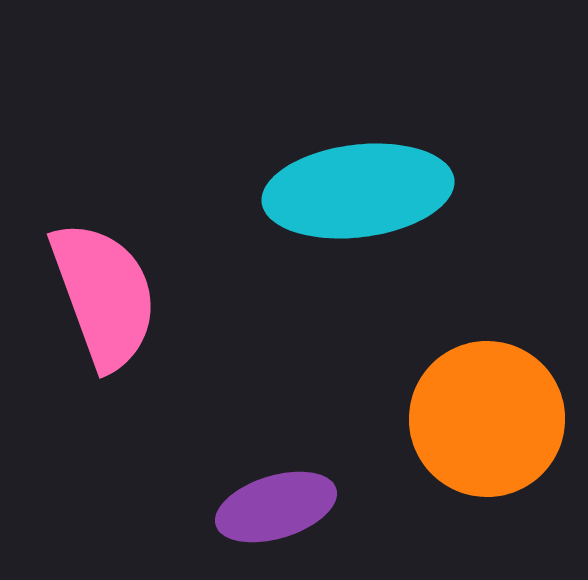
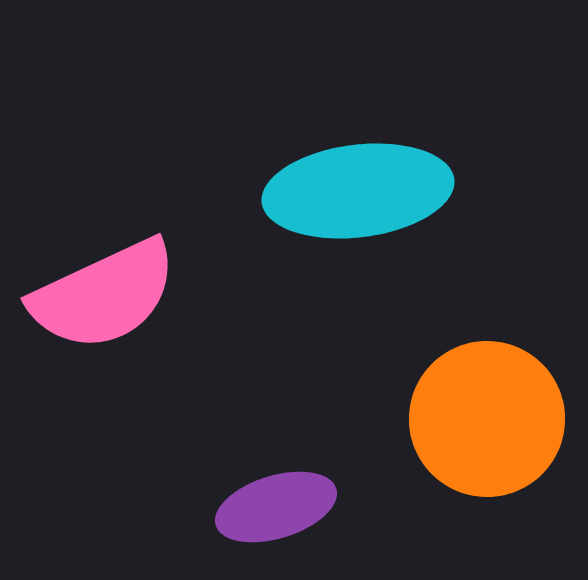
pink semicircle: rotated 85 degrees clockwise
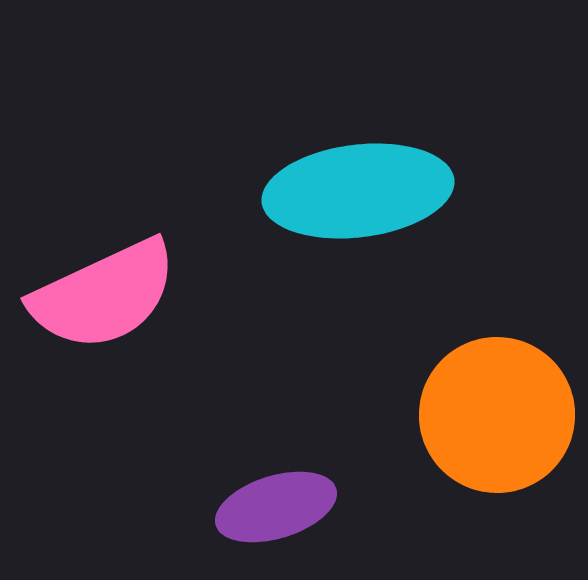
orange circle: moved 10 px right, 4 px up
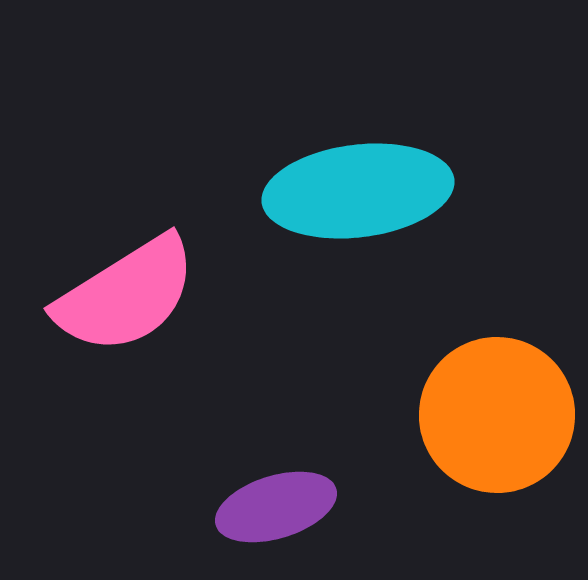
pink semicircle: moved 22 px right; rotated 7 degrees counterclockwise
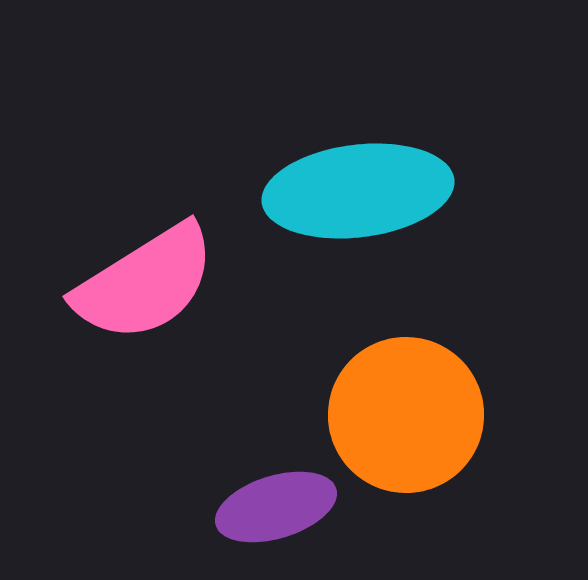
pink semicircle: moved 19 px right, 12 px up
orange circle: moved 91 px left
